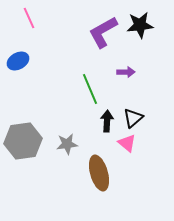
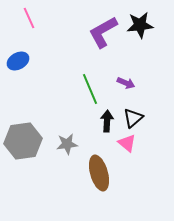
purple arrow: moved 11 px down; rotated 24 degrees clockwise
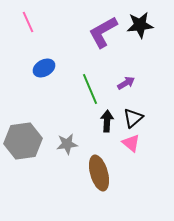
pink line: moved 1 px left, 4 px down
blue ellipse: moved 26 px right, 7 px down
purple arrow: rotated 54 degrees counterclockwise
pink triangle: moved 4 px right
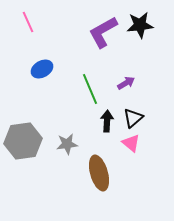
blue ellipse: moved 2 px left, 1 px down
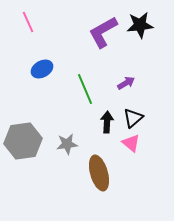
green line: moved 5 px left
black arrow: moved 1 px down
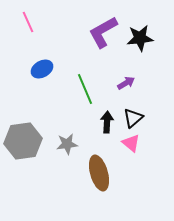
black star: moved 13 px down
